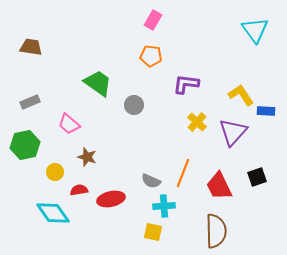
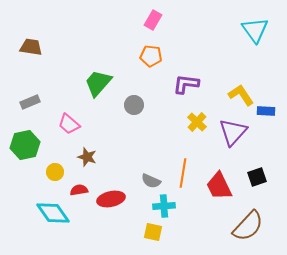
green trapezoid: rotated 84 degrees counterclockwise
orange line: rotated 12 degrees counterclockwise
brown semicircle: moved 32 px right, 5 px up; rotated 44 degrees clockwise
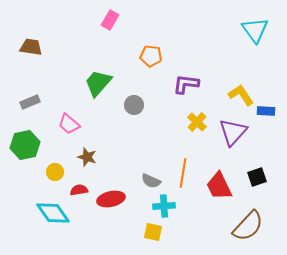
pink rectangle: moved 43 px left
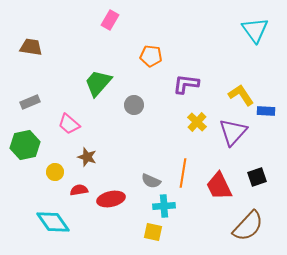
cyan diamond: moved 9 px down
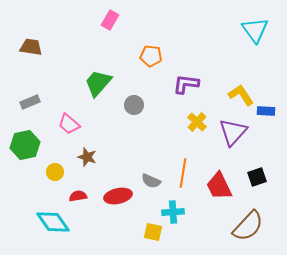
red semicircle: moved 1 px left, 6 px down
red ellipse: moved 7 px right, 3 px up
cyan cross: moved 9 px right, 6 px down
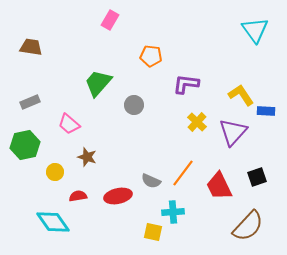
orange line: rotated 28 degrees clockwise
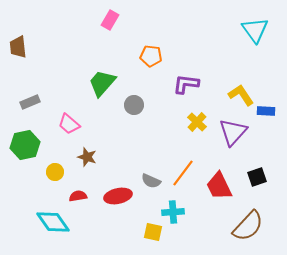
brown trapezoid: moved 13 px left; rotated 105 degrees counterclockwise
green trapezoid: moved 4 px right
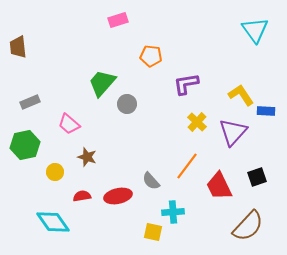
pink rectangle: moved 8 px right; rotated 42 degrees clockwise
purple L-shape: rotated 16 degrees counterclockwise
gray circle: moved 7 px left, 1 px up
orange line: moved 4 px right, 7 px up
gray semicircle: rotated 24 degrees clockwise
red semicircle: moved 4 px right
